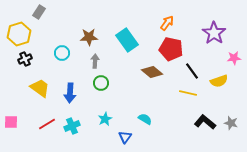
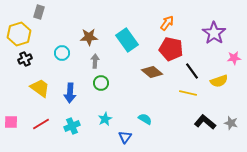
gray rectangle: rotated 16 degrees counterclockwise
red line: moved 6 px left
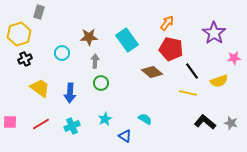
pink square: moved 1 px left
blue triangle: moved 1 px up; rotated 32 degrees counterclockwise
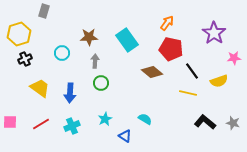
gray rectangle: moved 5 px right, 1 px up
gray star: moved 2 px right
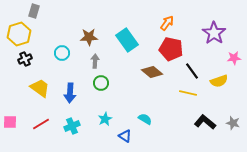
gray rectangle: moved 10 px left
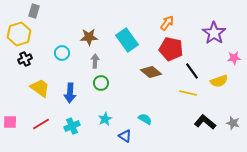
brown diamond: moved 1 px left
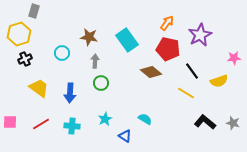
purple star: moved 14 px left, 2 px down; rotated 10 degrees clockwise
brown star: rotated 12 degrees clockwise
red pentagon: moved 3 px left
yellow trapezoid: moved 1 px left
yellow line: moved 2 px left; rotated 18 degrees clockwise
cyan cross: rotated 28 degrees clockwise
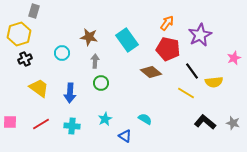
pink star: rotated 16 degrees counterclockwise
yellow semicircle: moved 5 px left, 1 px down; rotated 12 degrees clockwise
